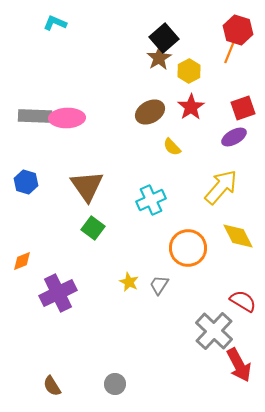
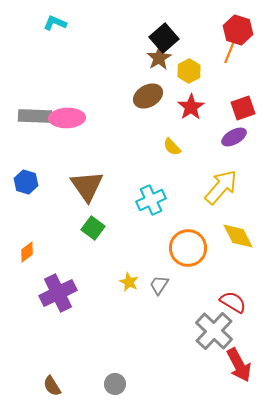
brown ellipse: moved 2 px left, 16 px up
orange diamond: moved 5 px right, 9 px up; rotated 15 degrees counterclockwise
red semicircle: moved 10 px left, 1 px down
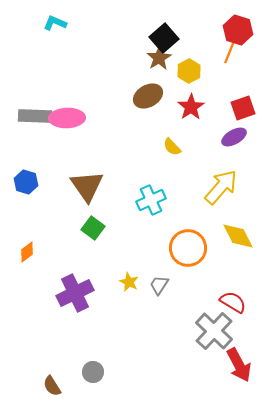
purple cross: moved 17 px right
gray circle: moved 22 px left, 12 px up
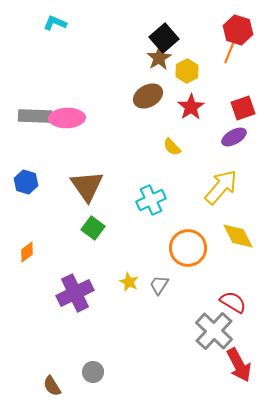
yellow hexagon: moved 2 px left
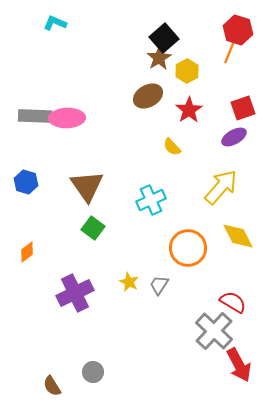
red star: moved 2 px left, 3 px down
